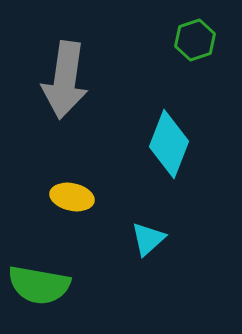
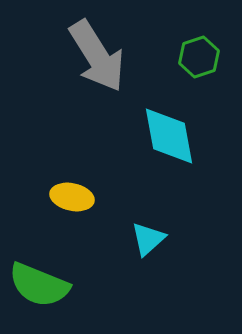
green hexagon: moved 4 px right, 17 px down
gray arrow: moved 32 px right, 24 px up; rotated 40 degrees counterclockwise
cyan diamond: moved 8 px up; rotated 32 degrees counterclockwise
green semicircle: rotated 12 degrees clockwise
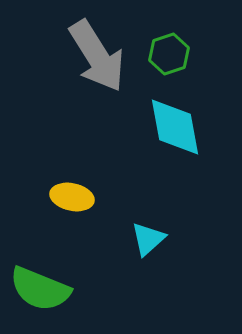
green hexagon: moved 30 px left, 3 px up
cyan diamond: moved 6 px right, 9 px up
green semicircle: moved 1 px right, 4 px down
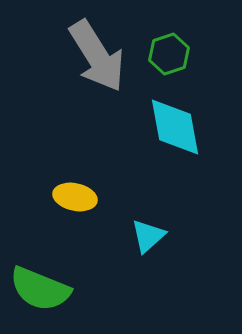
yellow ellipse: moved 3 px right
cyan triangle: moved 3 px up
